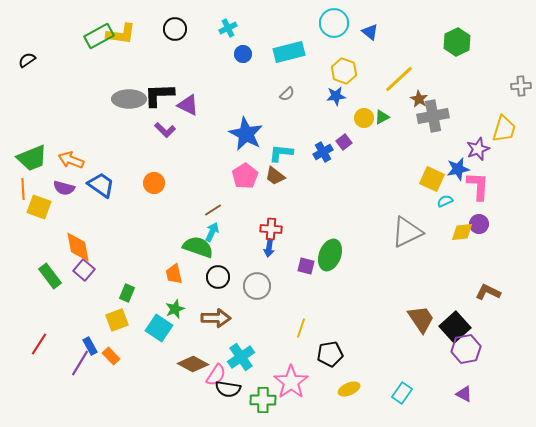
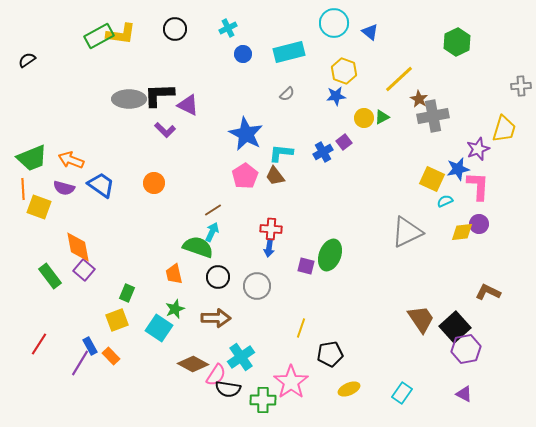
brown trapezoid at (275, 176): rotated 15 degrees clockwise
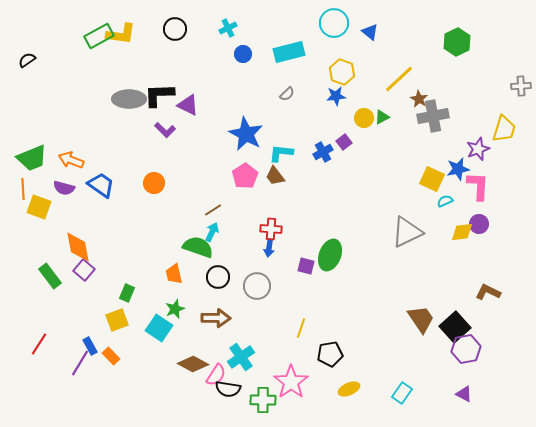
yellow hexagon at (344, 71): moved 2 px left, 1 px down
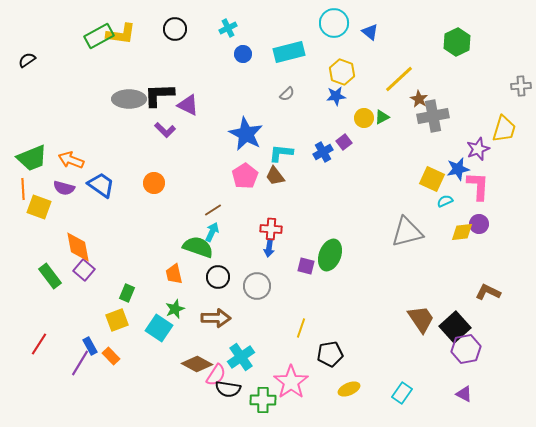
gray triangle at (407, 232): rotated 12 degrees clockwise
brown diamond at (193, 364): moved 4 px right
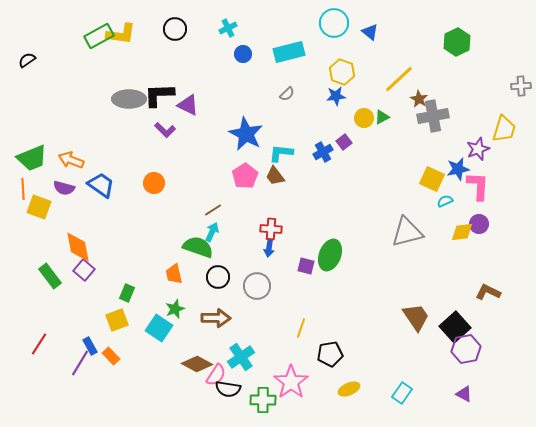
brown trapezoid at (421, 319): moved 5 px left, 2 px up
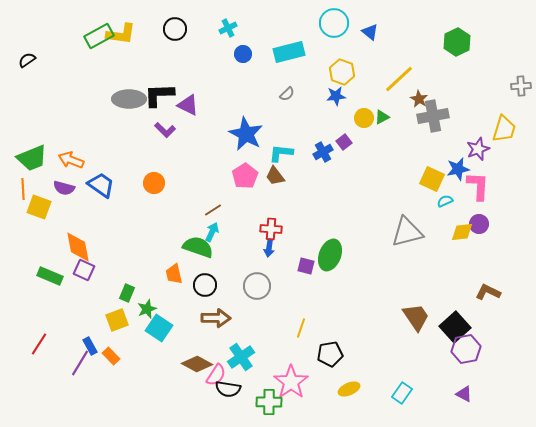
purple square at (84, 270): rotated 15 degrees counterclockwise
green rectangle at (50, 276): rotated 30 degrees counterclockwise
black circle at (218, 277): moved 13 px left, 8 px down
green star at (175, 309): moved 28 px left
green cross at (263, 400): moved 6 px right, 2 px down
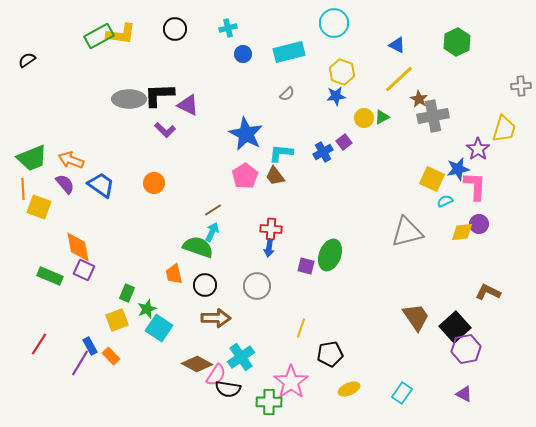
cyan cross at (228, 28): rotated 12 degrees clockwise
blue triangle at (370, 32): moved 27 px right, 13 px down; rotated 12 degrees counterclockwise
purple star at (478, 149): rotated 15 degrees counterclockwise
pink L-shape at (478, 186): moved 3 px left
purple semicircle at (64, 188): moved 1 px right, 4 px up; rotated 145 degrees counterclockwise
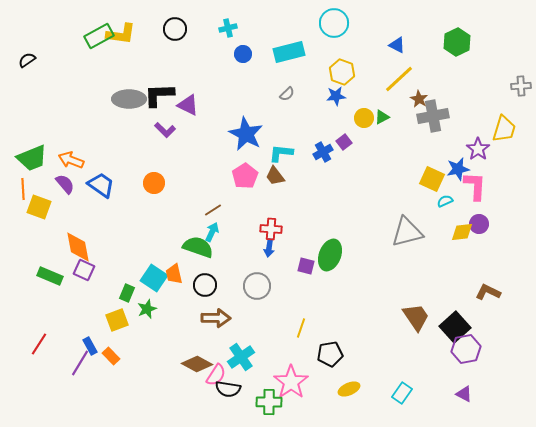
cyan square at (159, 328): moved 5 px left, 50 px up
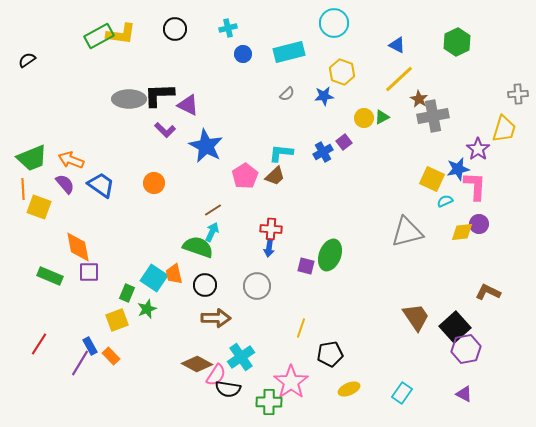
gray cross at (521, 86): moved 3 px left, 8 px down
blue star at (336, 96): moved 12 px left
blue star at (246, 134): moved 40 px left, 12 px down
brown trapezoid at (275, 176): rotated 95 degrees counterclockwise
purple square at (84, 270): moved 5 px right, 2 px down; rotated 25 degrees counterclockwise
